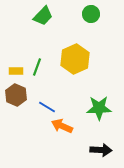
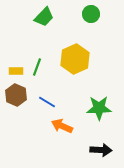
green trapezoid: moved 1 px right, 1 px down
blue line: moved 5 px up
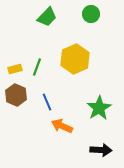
green trapezoid: moved 3 px right
yellow rectangle: moved 1 px left, 2 px up; rotated 16 degrees counterclockwise
blue line: rotated 36 degrees clockwise
green star: rotated 30 degrees counterclockwise
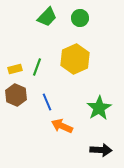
green circle: moved 11 px left, 4 px down
